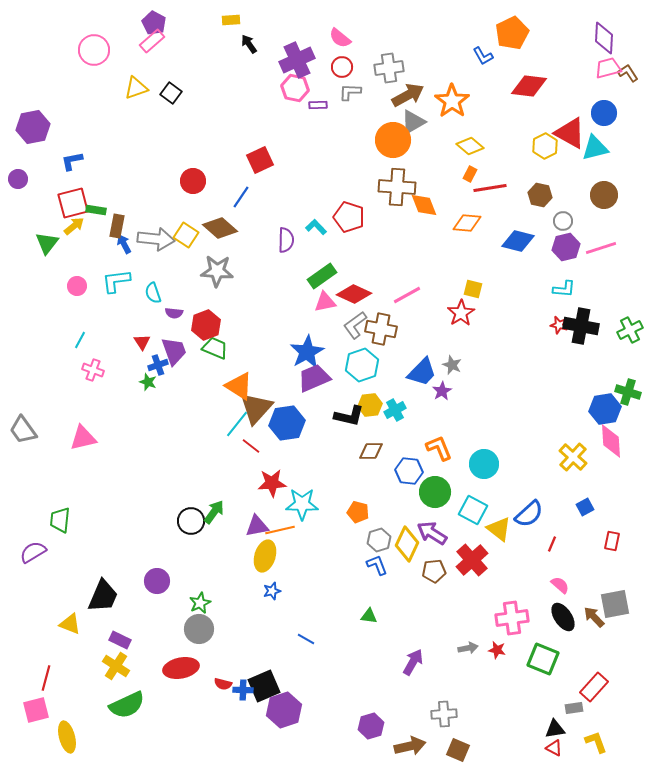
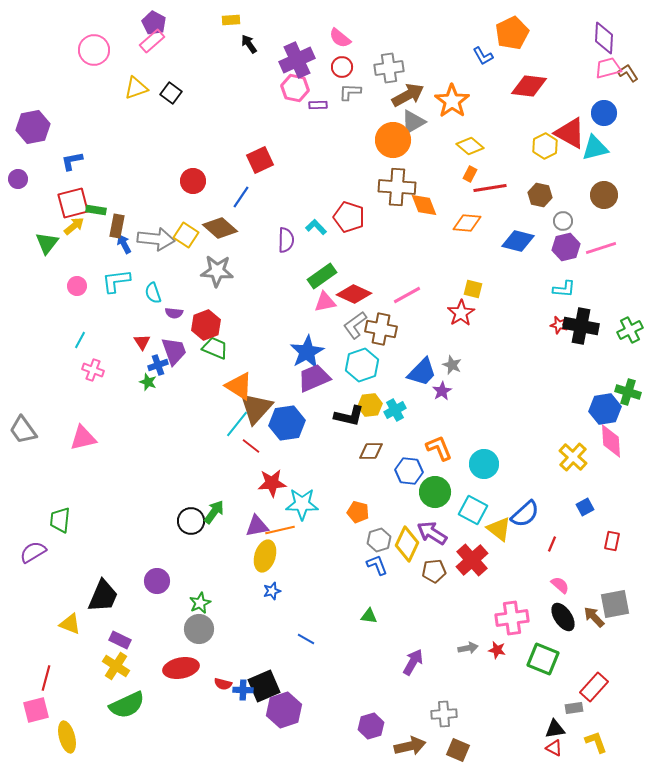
blue semicircle at (529, 514): moved 4 px left
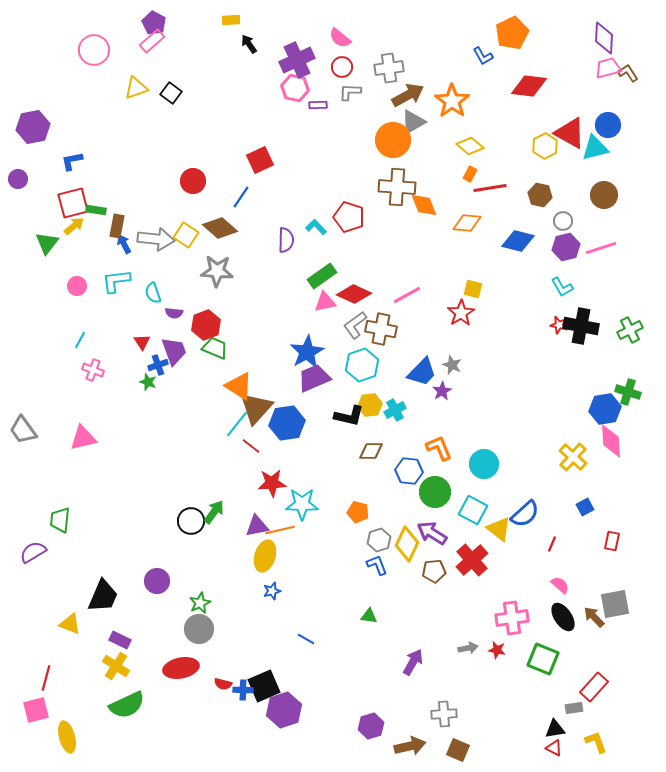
blue circle at (604, 113): moved 4 px right, 12 px down
cyan L-shape at (564, 289): moved 2 px left, 2 px up; rotated 55 degrees clockwise
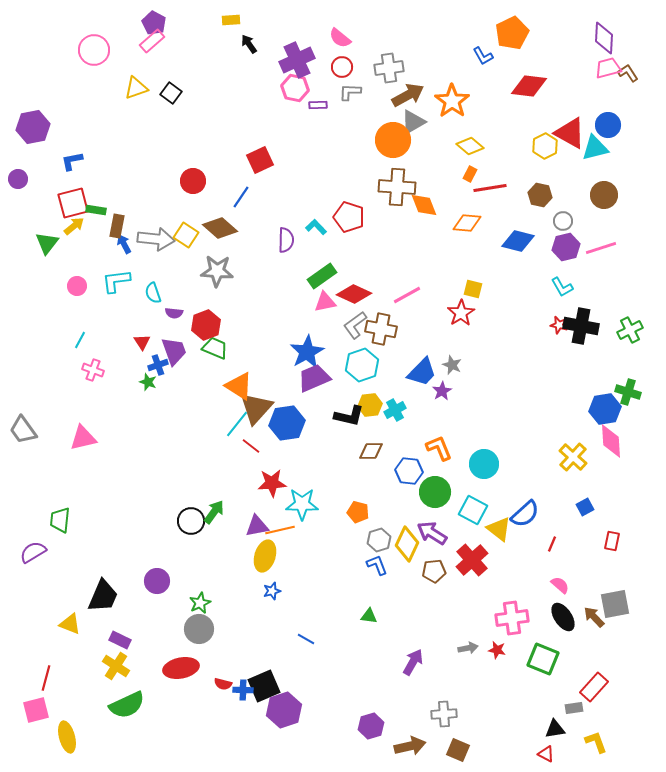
red triangle at (554, 748): moved 8 px left, 6 px down
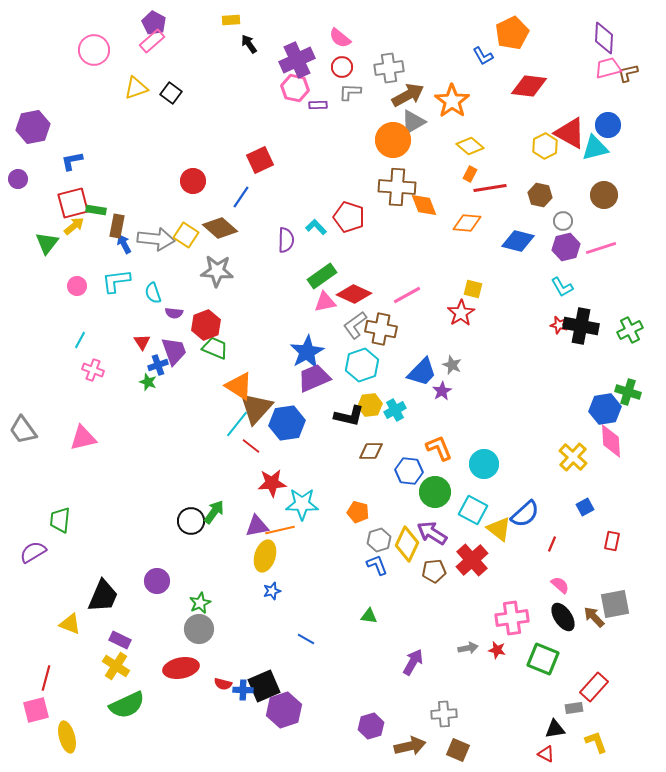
brown L-shape at (628, 73): rotated 70 degrees counterclockwise
